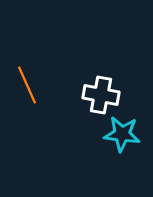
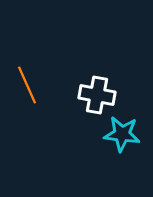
white cross: moved 4 px left
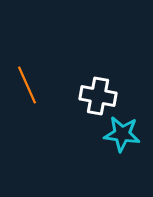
white cross: moved 1 px right, 1 px down
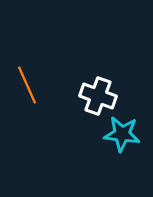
white cross: rotated 9 degrees clockwise
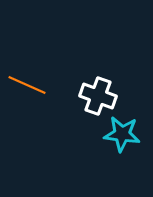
orange line: rotated 42 degrees counterclockwise
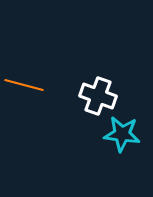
orange line: moved 3 px left; rotated 9 degrees counterclockwise
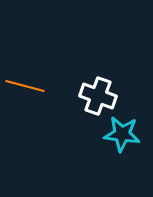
orange line: moved 1 px right, 1 px down
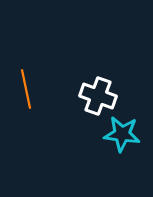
orange line: moved 1 px right, 3 px down; rotated 63 degrees clockwise
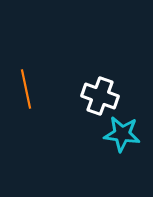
white cross: moved 2 px right
